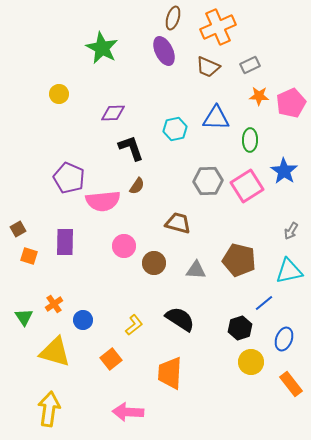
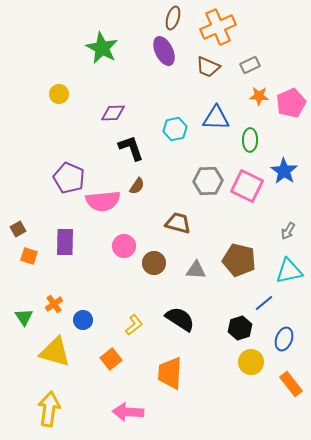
pink square at (247, 186): rotated 32 degrees counterclockwise
gray arrow at (291, 231): moved 3 px left
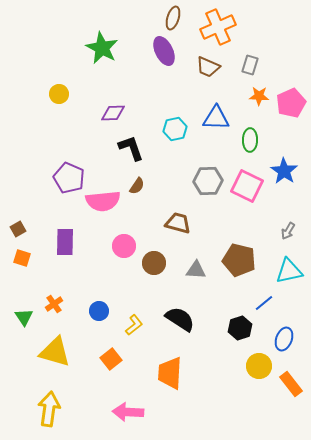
gray rectangle at (250, 65): rotated 48 degrees counterclockwise
orange square at (29, 256): moved 7 px left, 2 px down
blue circle at (83, 320): moved 16 px right, 9 px up
yellow circle at (251, 362): moved 8 px right, 4 px down
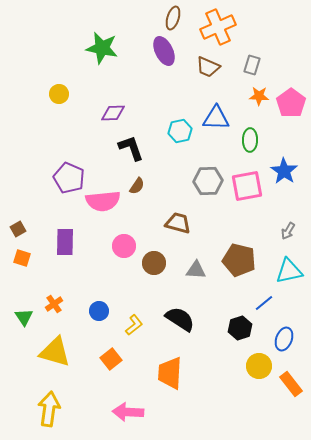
green star at (102, 48): rotated 16 degrees counterclockwise
gray rectangle at (250, 65): moved 2 px right
pink pentagon at (291, 103): rotated 12 degrees counterclockwise
cyan hexagon at (175, 129): moved 5 px right, 2 px down
pink square at (247, 186): rotated 36 degrees counterclockwise
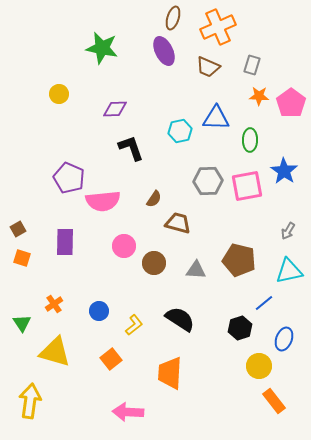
purple diamond at (113, 113): moved 2 px right, 4 px up
brown semicircle at (137, 186): moved 17 px right, 13 px down
green triangle at (24, 317): moved 2 px left, 6 px down
orange rectangle at (291, 384): moved 17 px left, 17 px down
yellow arrow at (49, 409): moved 19 px left, 8 px up
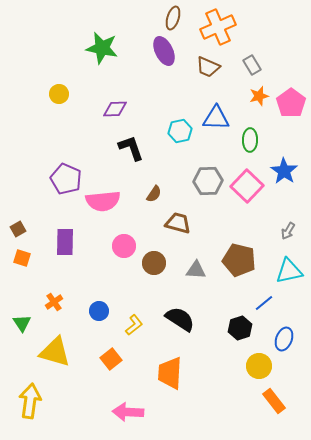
gray rectangle at (252, 65): rotated 48 degrees counterclockwise
orange star at (259, 96): rotated 18 degrees counterclockwise
purple pentagon at (69, 178): moved 3 px left, 1 px down
pink square at (247, 186): rotated 36 degrees counterclockwise
brown semicircle at (154, 199): moved 5 px up
orange cross at (54, 304): moved 2 px up
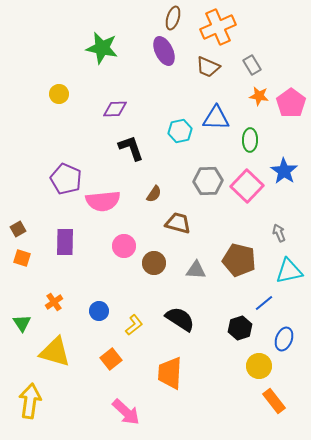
orange star at (259, 96): rotated 24 degrees clockwise
gray arrow at (288, 231): moved 9 px left, 2 px down; rotated 126 degrees clockwise
pink arrow at (128, 412): moved 2 px left; rotated 140 degrees counterclockwise
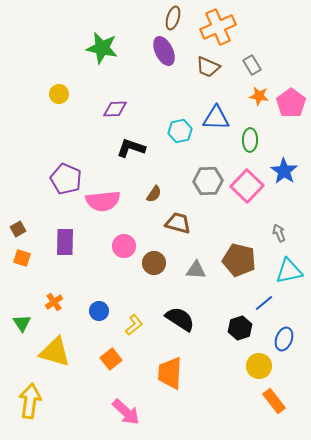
black L-shape at (131, 148): rotated 52 degrees counterclockwise
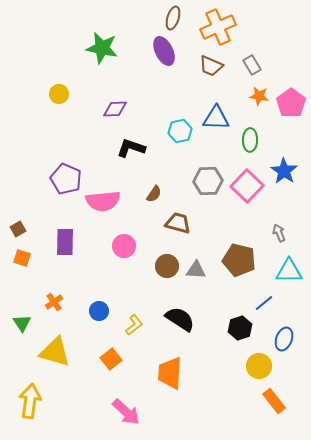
brown trapezoid at (208, 67): moved 3 px right, 1 px up
brown circle at (154, 263): moved 13 px right, 3 px down
cyan triangle at (289, 271): rotated 12 degrees clockwise
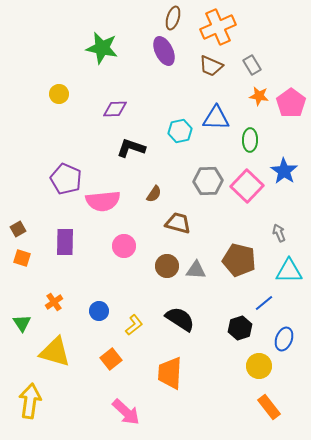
orange rectangle at (274, 401): moved 5 px left, 6 px down
